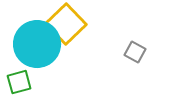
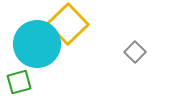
yellow square: moved 2 px right
gray square: rotated 15 degrees clockwise
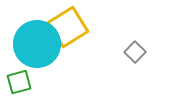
yellow square: moved 3 px down; rotated 12 degrees clockwise
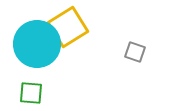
gray square: rotated 25 degrees counterclockwise
green square: moved 12 px right, 11 px down; rotated 20 degrees clockwise
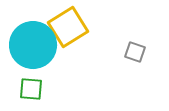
cyan circle: moved 4 px left, 1 px down
green square: moved 4 px up
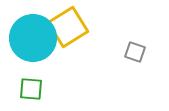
cyan circle: moved 7 px up
